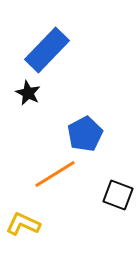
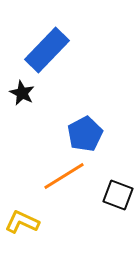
black star: moved 6 px left
orange line: moved 9 px right, 2 px down
yellow L-shape: moved 1 px left, 2 px up
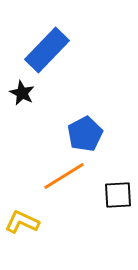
black square: rotated 24 degrees counterclockwise
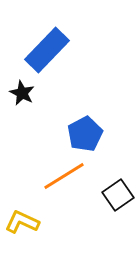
black square: rotated 32 degrees counterclockwise
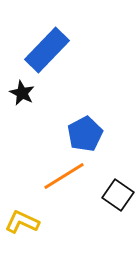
black square: rotated 20 degrees counterclockwise
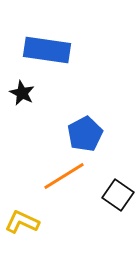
blue rectangle: rotated 54 degrees clockwise
